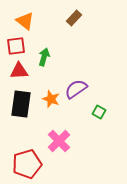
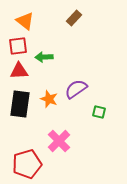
red square: moved 2 px right
green arrow: rotated 108 degrees counterclockwise
orange star: moved 2 px left
black rectangle: moved 1 px left
green square: rotated 16 degrees counterclockwise
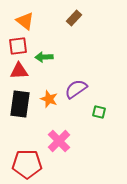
red pentagon: rotated 16 degrees clockwise
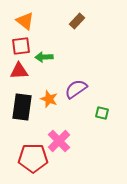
brown rectangle: moved 3 px right, 3 px down
red square: moved 3 px right
black rectangle: moved 2 px right, 3 px down
green square: moved 3 px right, 1 px down
red pentagon: moved 6 px right, 6 px up
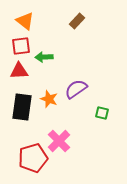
red pentagon: rotated 16 degrees counterclockwise
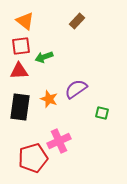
green arrow: rotated 18 degrees counterclockwise
black rectangle: moved 2 px left
pink cross: rotated 20 degrees clockwise
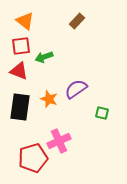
red triangle: rotated 24 degrees clockwise
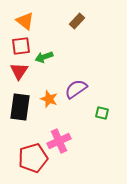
red triangle: rotated 42 degrees clockwise
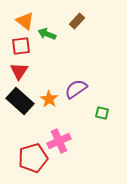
green arrow: moved 3 px right, 23 px up; rotated 42 degrees clockwise
orange star: rotated 12 degrees clockwise
black rectangle: moved 6 px up; rotated 56 degrees counterclockwise
